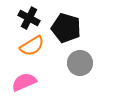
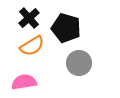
black cross: rotated 20 degrees clockwise
gray circle: moved 1 px left
pink semicircle: rotated 15 degrees clockwise
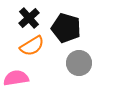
pink semicircle: moved 8 px left, 4 px up
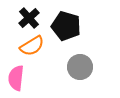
black pentagon: moved 2 px up
gray circle: moved 1 px right, 4 px down
pink semicircle: rotated 75 degrees counterclockwise
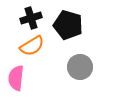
black cross: moved 2 px right; rotated 25 degrees clockwise
black pentagon: moved 2 px right, 1 px up
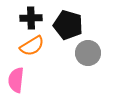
black cross: rotated 15 degrees clockwise
gray circle: moved 8 px right, 14 px up
pink semicircle: moved 2 px down
